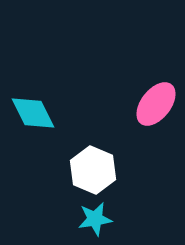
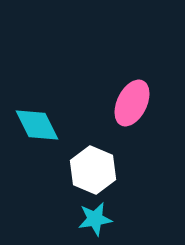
pink ellipse: moved 24 px left, 1 px up; rotated 12 degrees counterclockwise
cyan diamond: moved 4 px right, 12 px down
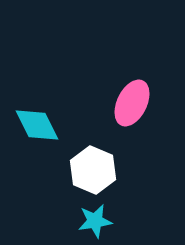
cyan star: moved 2 px down
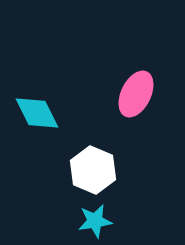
pink ellipse: moved 4 px right, 9 px up
cyan diamond: moved 12 px up
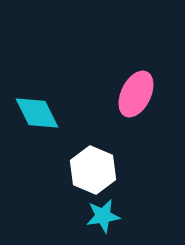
cyan star: moved 8 px right, 5 px up
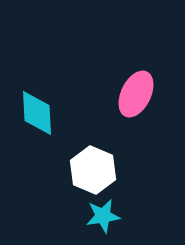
cyan diamond: rotated 24 degrees clockwise
